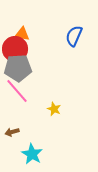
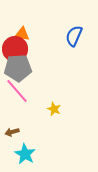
cyan star: moved 7 px left
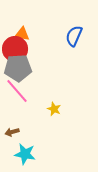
cyan star: rotated 20 degrees counterclockwise
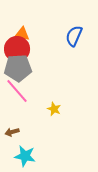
red circle: moved 2 px right
cyan star: moved 2 px down
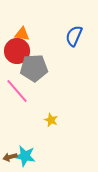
red circle: moved 2 px down
gray pentagon: moved 16 px right
yellow star: moved 3 px left, 11 px down
brown arrow: moved 2 px left, 25 px down
